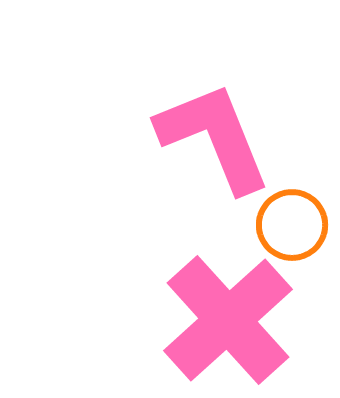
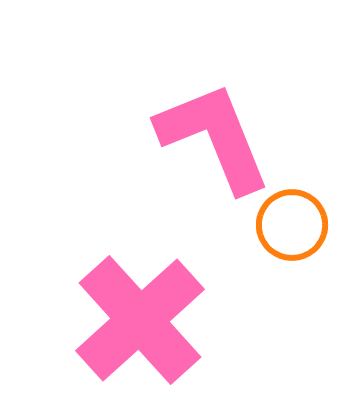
pink cross: moved 88 px left
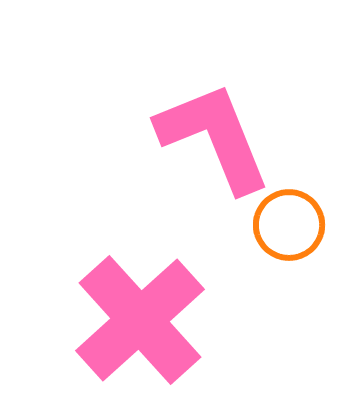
orange circle: moved 3 px left
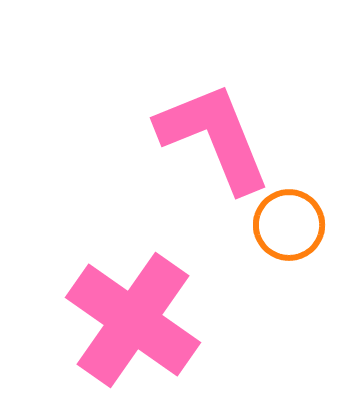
pink cross: moved 7 px left; rotated 13 degrees counterclockwise
